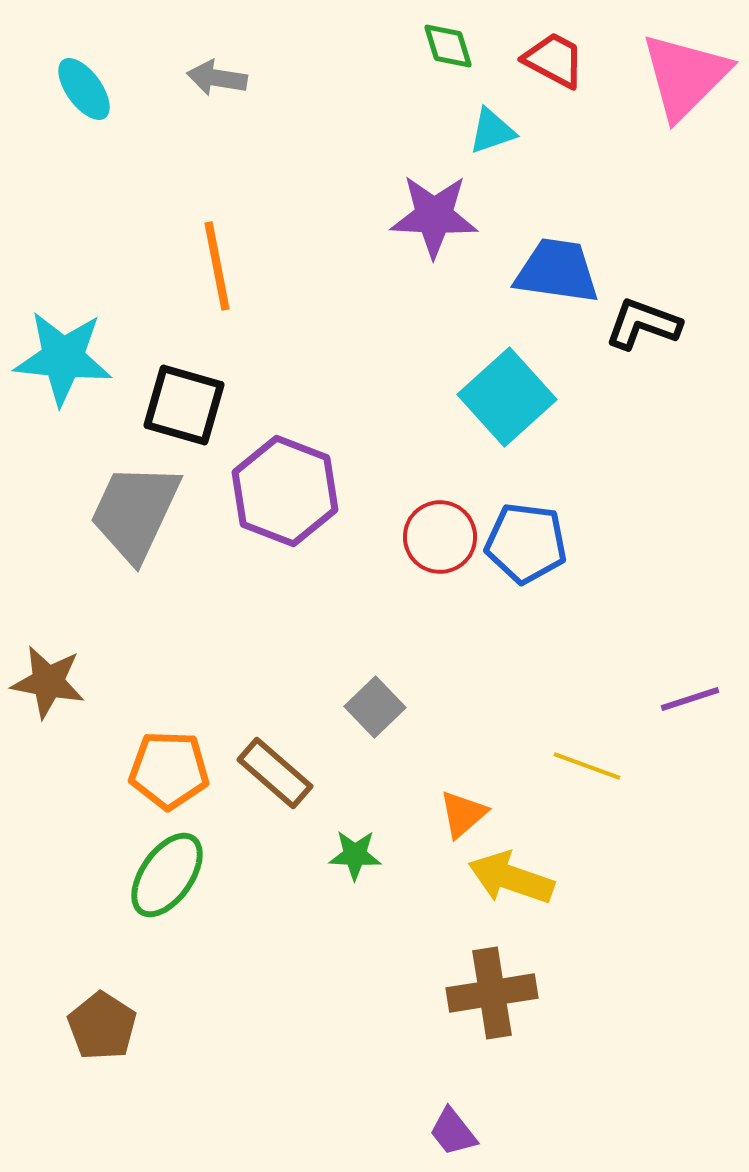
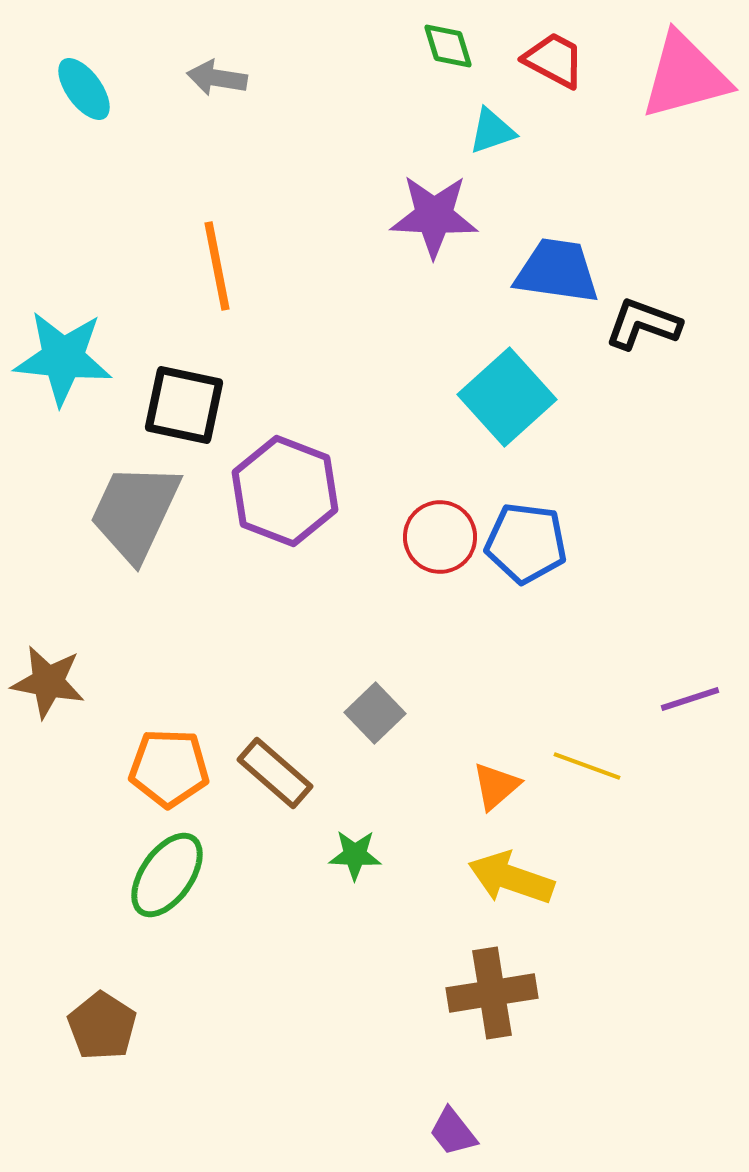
pink triangle: rotated 30 degrees clockwise
black square: rotated 4 degrees counterclockwise
gray square: moved 6 px down
orange pentagon: moved 2 px up
orange triangle: moved 33 px right, 28 px up
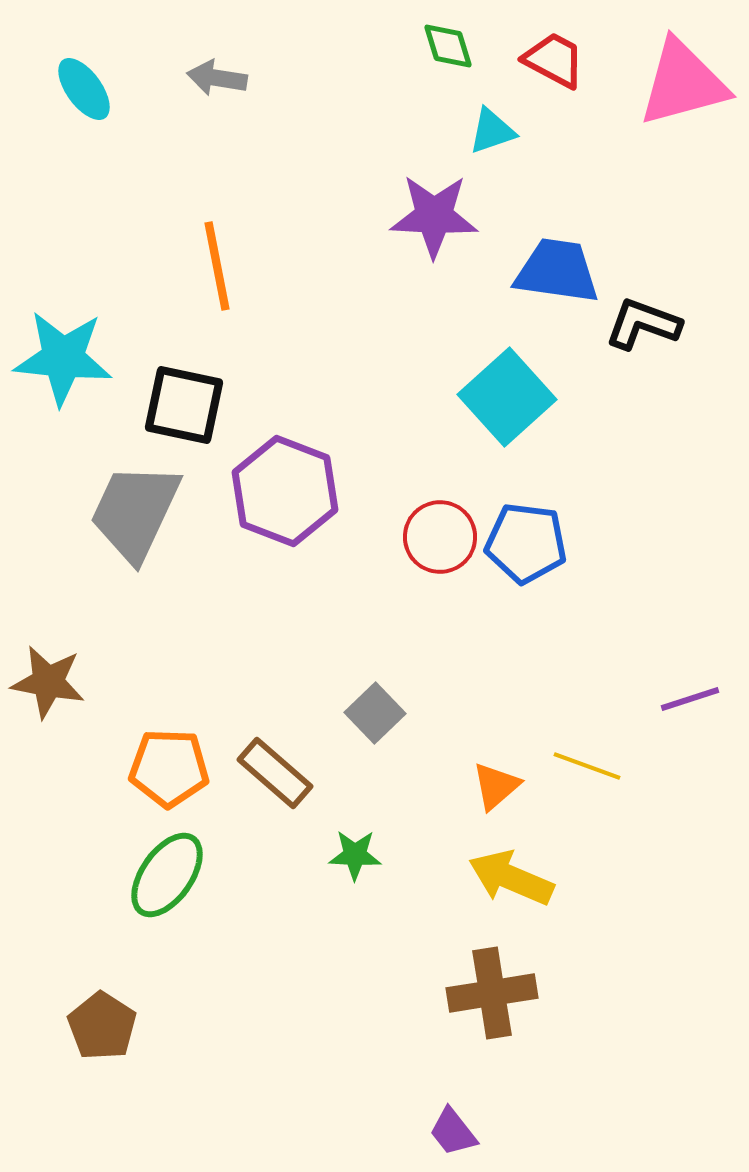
pink triangle: moved 2 px left, 7 px down
yellow arrow: rotated 4 degrees clockwise
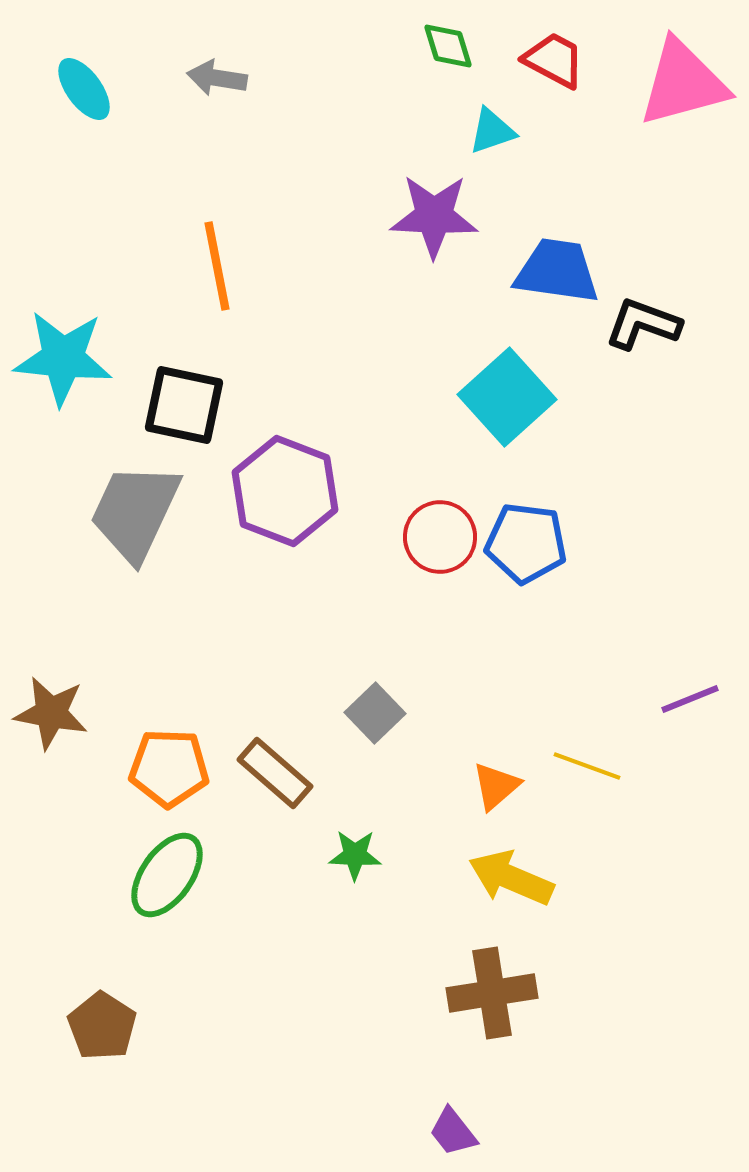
brown star: moved 3 px right, 31 px down
purple line: rotated 4 degrees counterclockwise
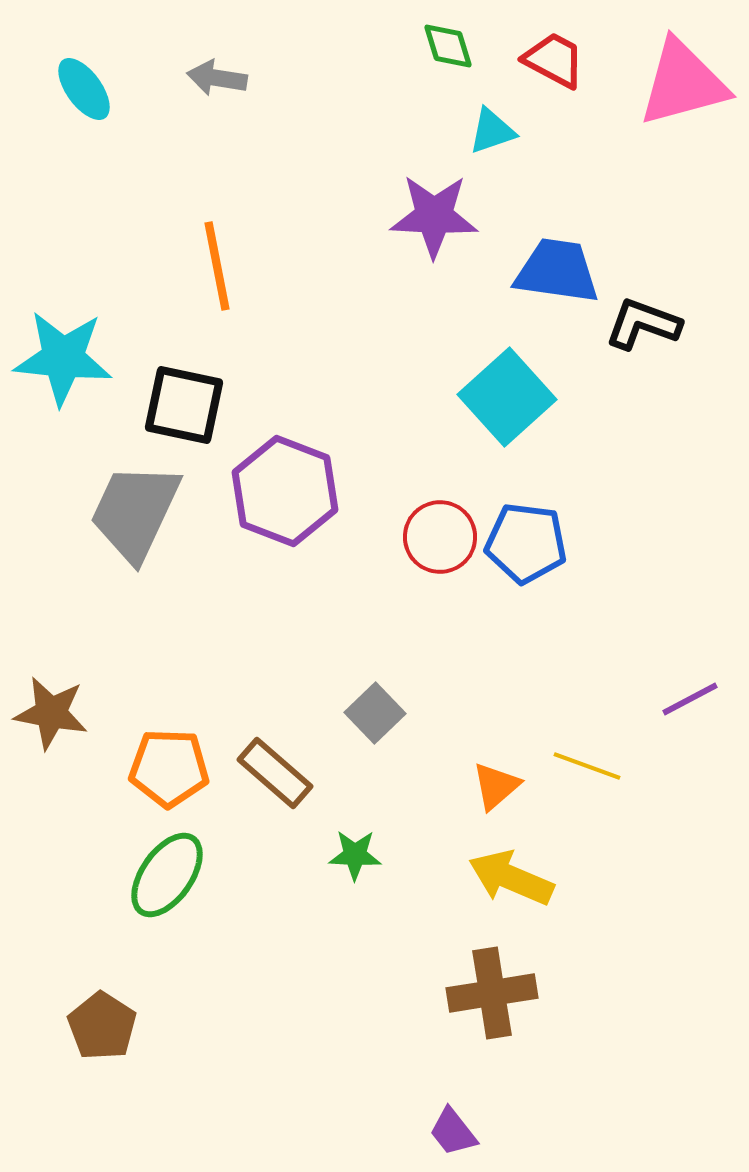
purple line: rotated 6 degrees counterclockwise
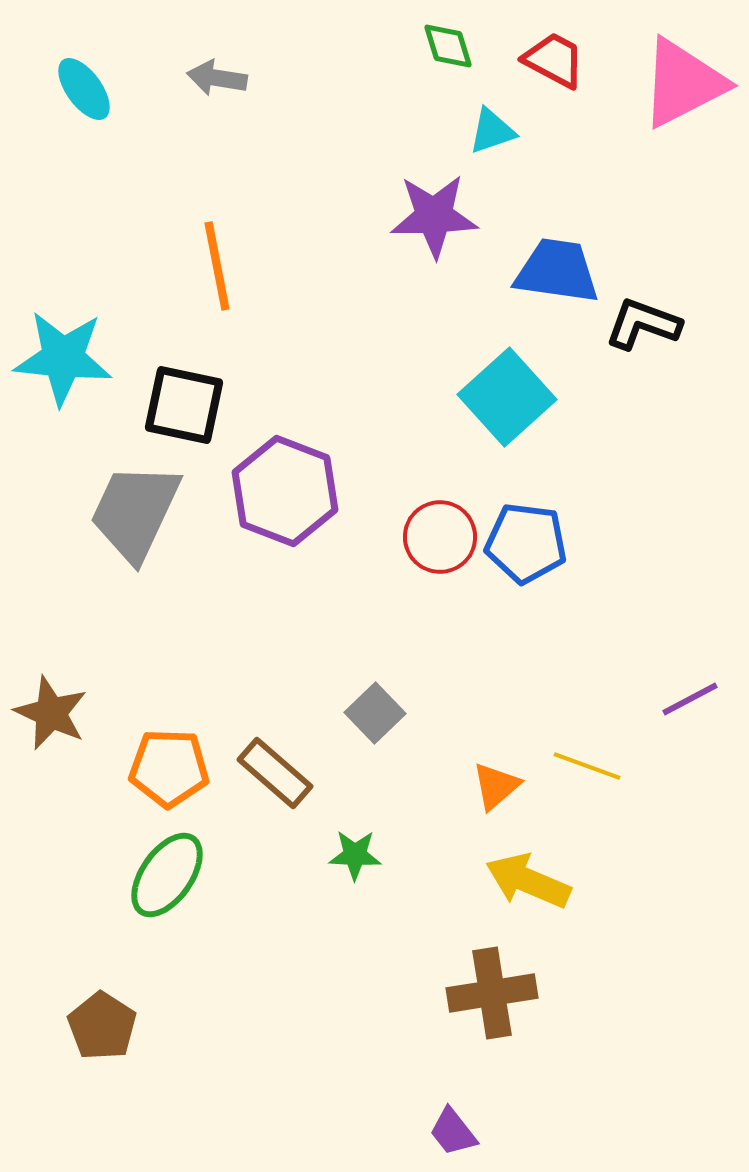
pink triangle: rotated 12 degrees counterclockwise
purple star: rotated 4 degrees counterclockwise
brown star: rotated 14 degrees clockwise
yellow arrow: moved 17 px right, 3 px down
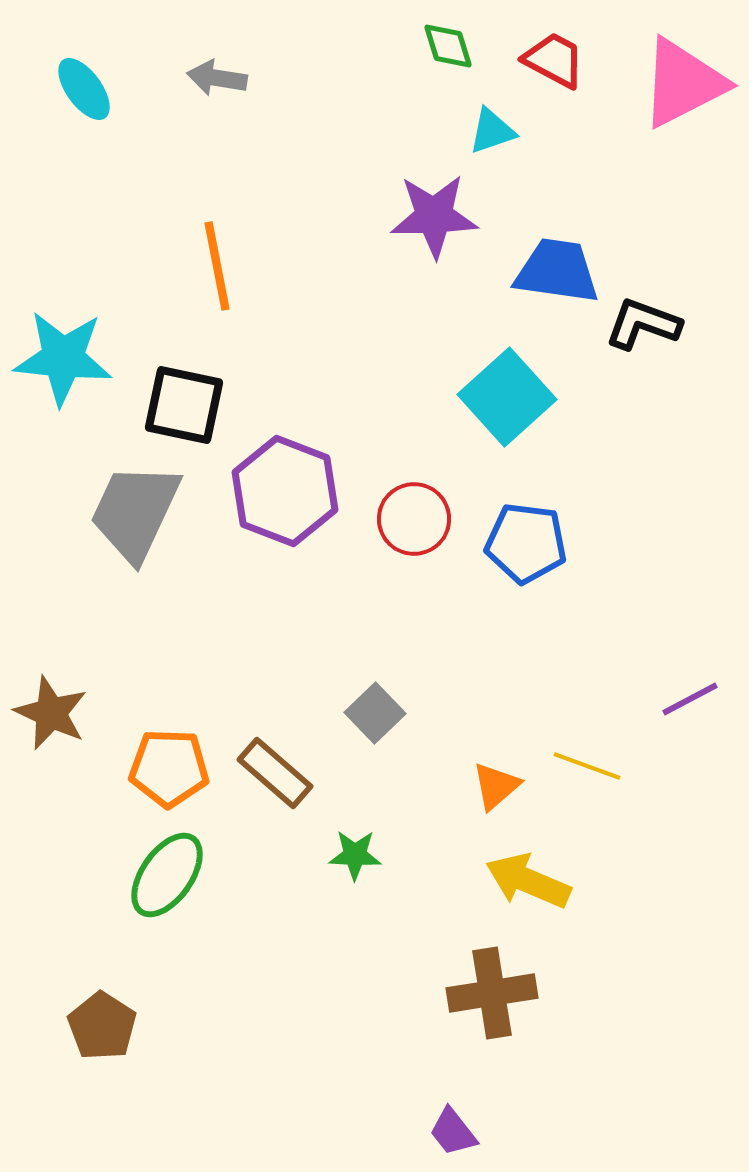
red circle: moved 26 px left, 18 px up
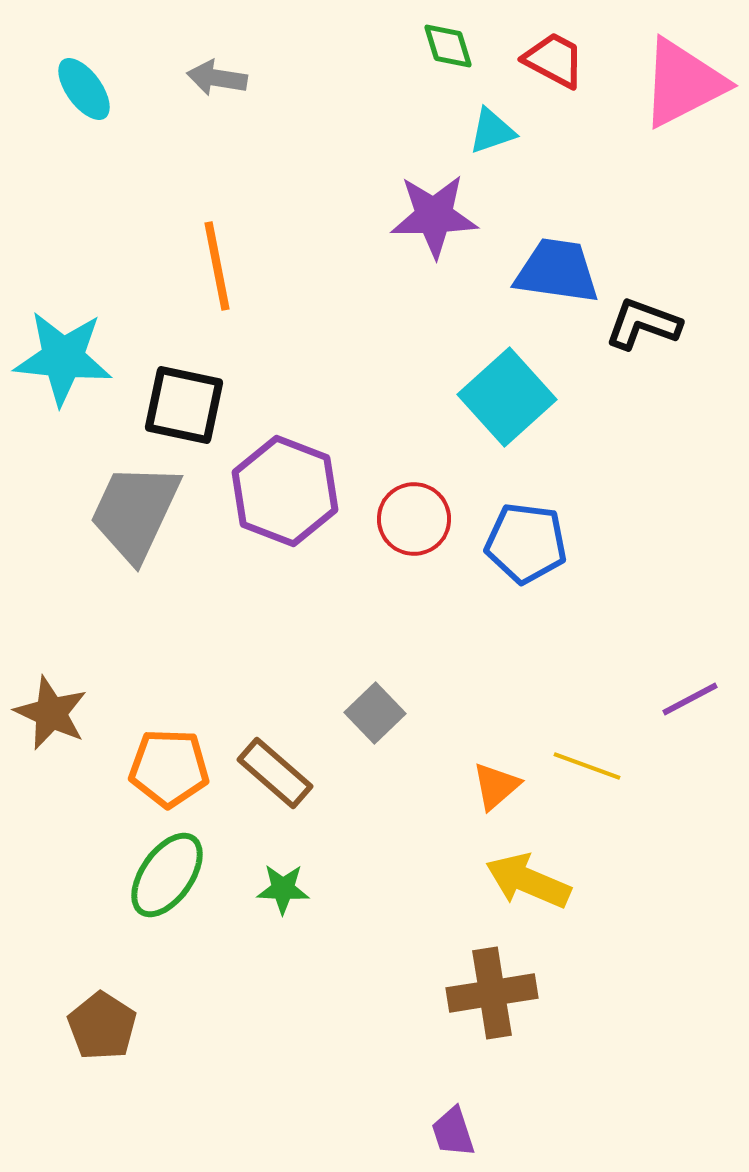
green star: moved 72 px left, 34 px down
purple trapezoid: rotated 20 degrees clockwise
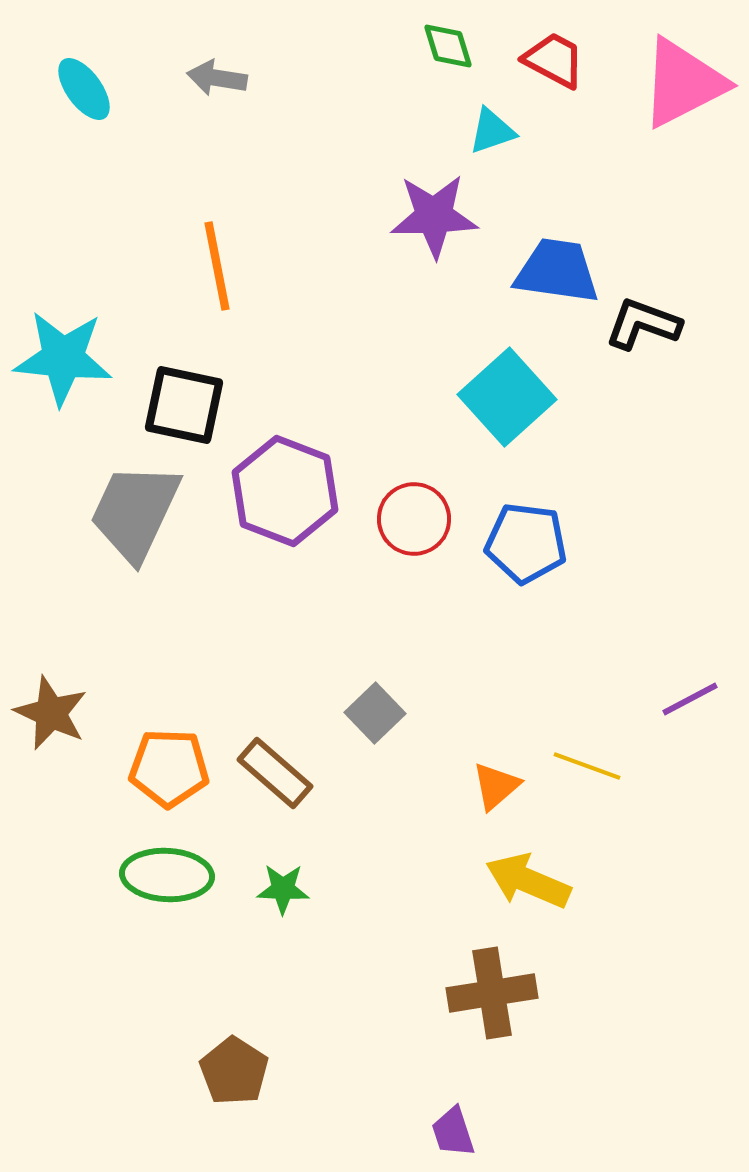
green ellipse: rotated 58 degrees clockwise
brown pentagon: moved 132 px right, 45 px down
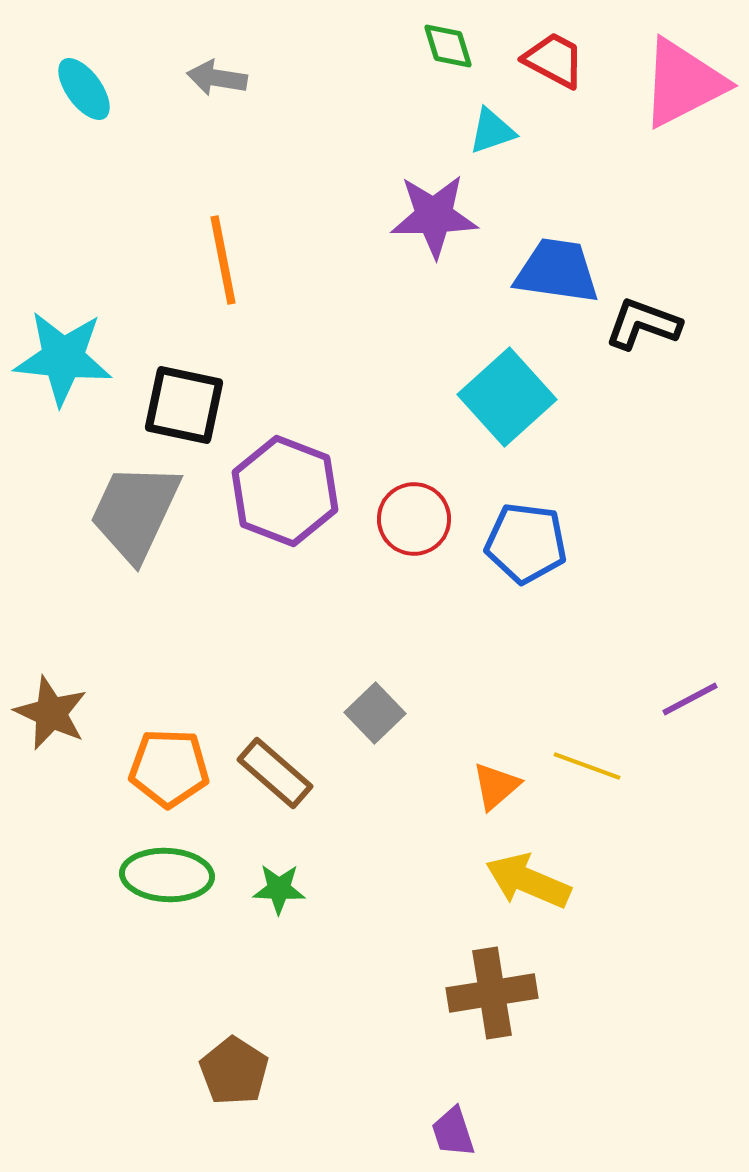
orange line: moved 6 px right, 6 px up
green star: moved 4 px left
